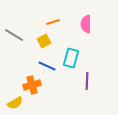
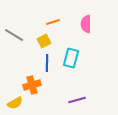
blue line: moved 3 px up; rotated 66 degrees clockwise
purple line: moved 10 px left, 19 px down; rotated 72 degrees clockwise
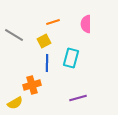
purple line: moved 1 px right, 2 px up
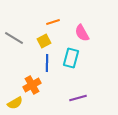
pink semicircle: moved 4 px left, 9 px down; rotated 30 degrees counterclockwise
gray line: moved 3 px down
orange cross: rotated 12 degrees counterclockwise
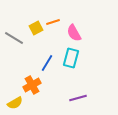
pink semicircle: moved 8 px left
yellow square: moved 8 px left, 13 px up
blue line: rotated 30 degrees clockwise
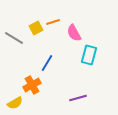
cyan rectangle: moved 18 px right, 3 px up
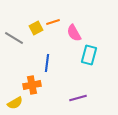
blue line: rotated 24 degrees counterclockwise
orange cross: rotated 18 degrees clockwise
